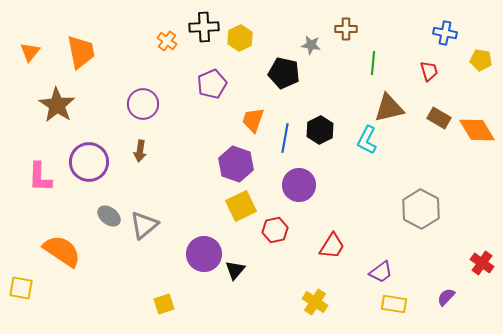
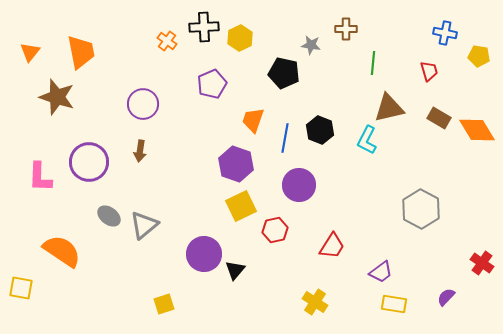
yellow pentagon at (481, 60): moved 2 px left, 4 px up
brown star at (57, 105): moved 8 px up; rotated 15 degrees counterclockwise
black hexagon at (320, 130): rotated 12 degrees counterclockwise
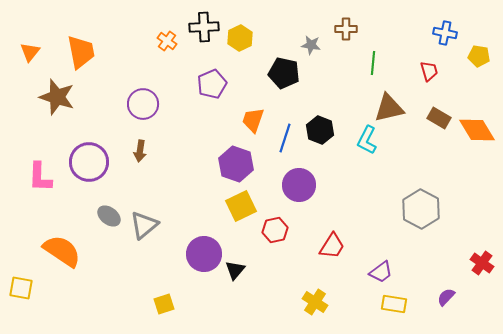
blue line at (285, 138): rotated 8 degrees clockwise
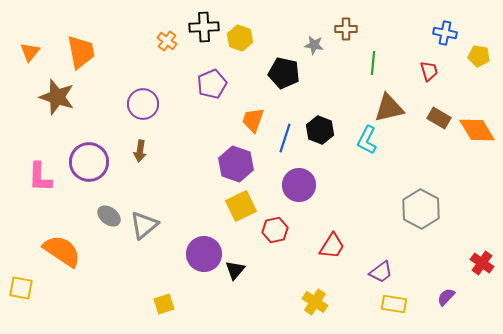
yellow hexagon at (240, 38): rotated 15 degrees counterclockwise
gray star at (311, 45): moved 3 px right
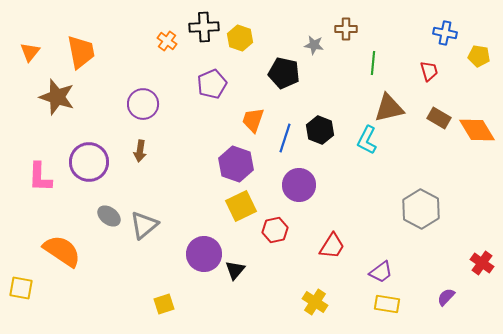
yellow rectangle at (394, 304): moved 7 px left
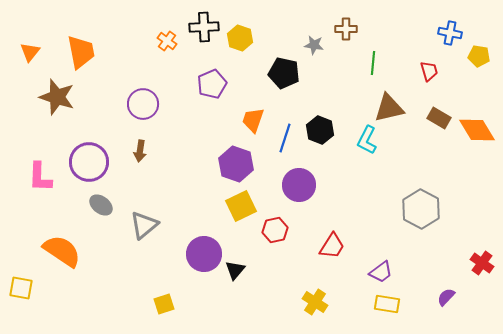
blue cross at (445, 33): moved 5 px right
gray ellipse at (109, 216): moved 8 px left, 11 px up
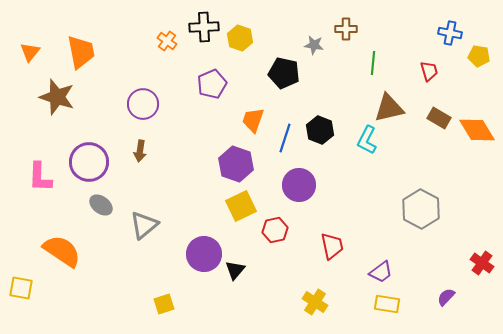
red trapezoid at (332, 246): rotated 44 degrees counterclockwise
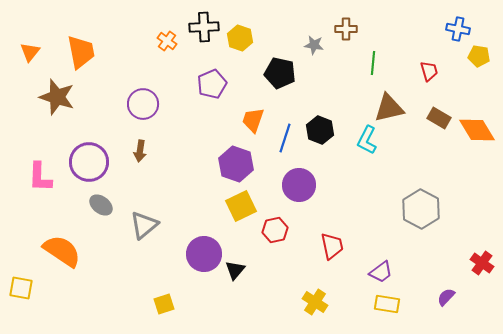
blue cross at (450, 33): moved 8 px right, 4 px up
black pentagon at (284, 73): moved 4 px left
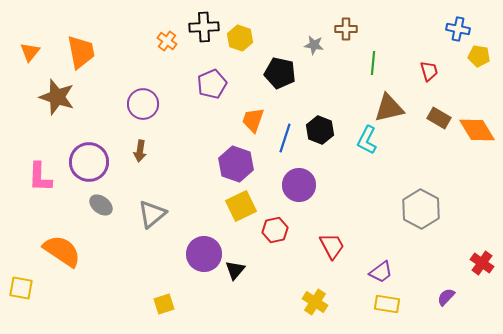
gray triangle at (144, 225): moved 8 px right, 11 px up
red trapezoid at (332, 246): rotated 16 degrees counterclockwise
